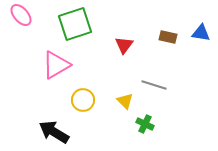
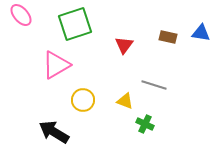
yellow triangle: rotated 24 degrees counterclockwise
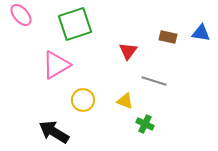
red triangle: moved 4 px right, 6 px down
gray line: moved 4 px up
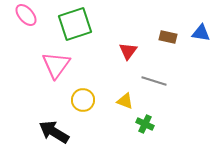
pink ellipse: moved 5 px right
pink triangle: rotated 24 degrees counterclockwise
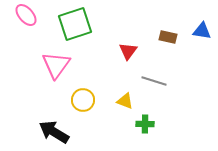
blue triangle: moved 1 px right, 2 px up
green cross: rotated 24 degrees counterclockwise
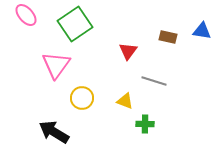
green square: rotated 16 degrees counterclockwise
yellow circle: moved 1 px left, 2 px up
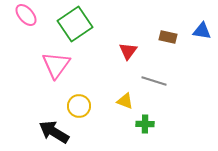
yellow circle: moved 3 px left, 8 px down
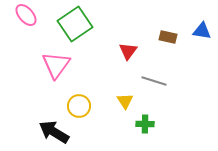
yellow triangle: rotated 36 degrees clockwise
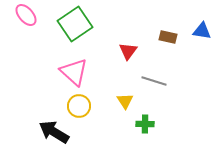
pink triangle: moved 18 px right, 7 px down; rotated 24 degrees counterclockwise
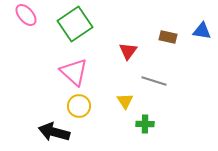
black arrow: rotated 16 degrees counterclockwise
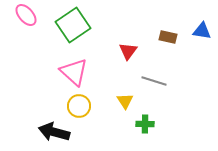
green square: moved 2 px left, 1 px down
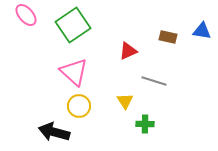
red triangle: rotated 30 degrees clockwise
